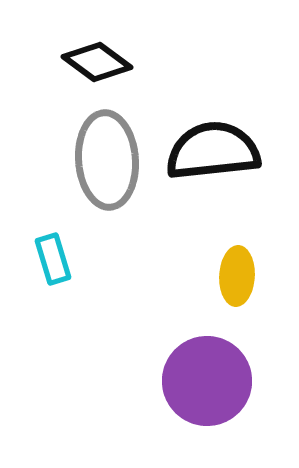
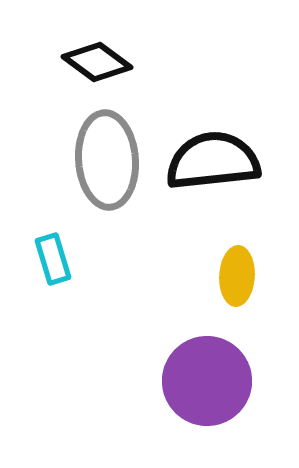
black semicircle: moved 10 px down
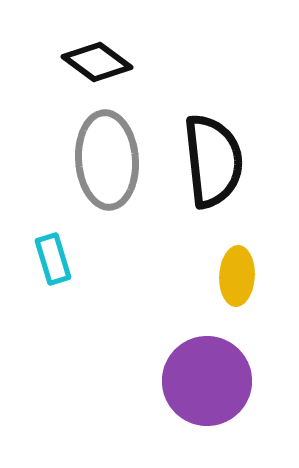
black semicircle: rotated 90 degrees clockwise
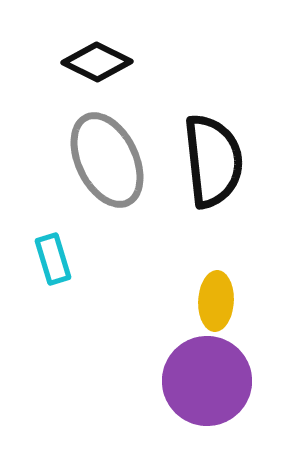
black diamond: rotated 10 degrees counterclockwise
gray ellipse: rotated 22 degrees counterclockwise
yellow ellipse: moved 21 px left, 25 px down
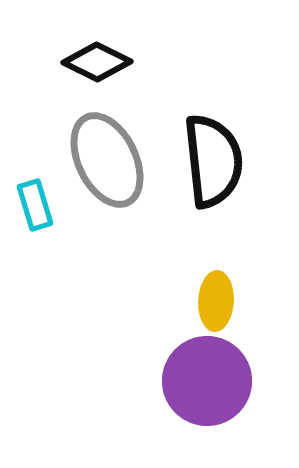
cyan rectangle: moved 18 px left, 54 px up
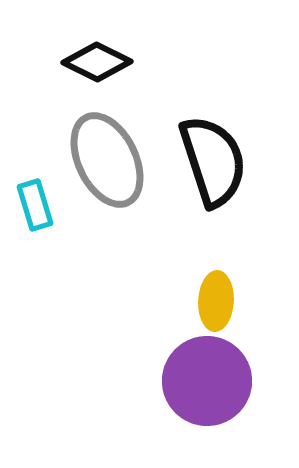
black semicircle: rotated 12 degrees counterclockwise
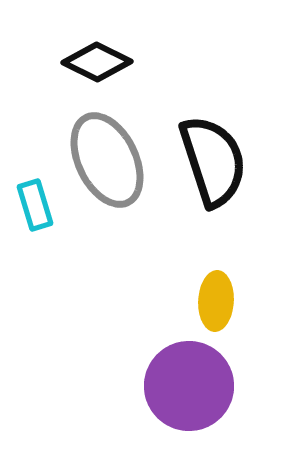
purple circle: moved 18 px left, 5 px down
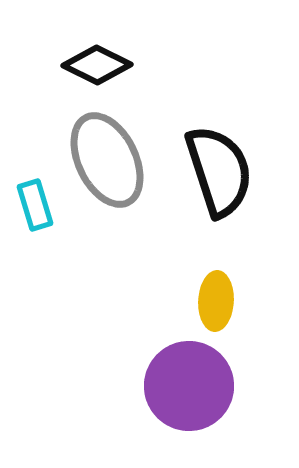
black diamond: moved 3 px down
black semicircle: moved 6 px right, 10 px down
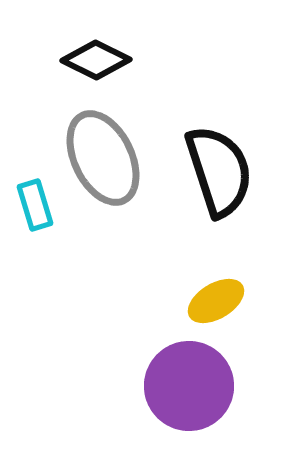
black diamond: moved 1 px left, 5 px up
gray ellipse: moved 4 px left, 2 px up
yellow ellipse: rotated 56 degrees clockwise
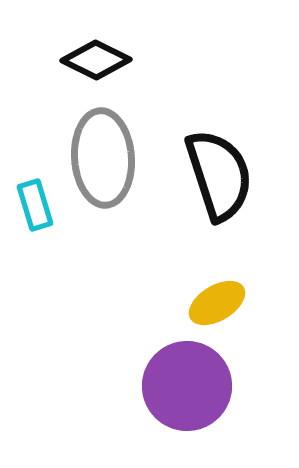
gray ellipse: rotated 22 degrees clockwise
black semicircle: moved 4 px down
yellow ellipse: moved 1 px right, 2 px down
purple circle: moved 2 px left
